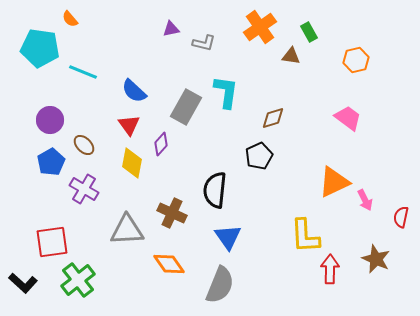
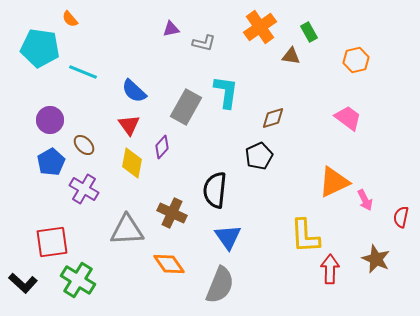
purple diamond: moved 1 px right, 3 px down
green cross: rotated 20 degrees counterclockwise
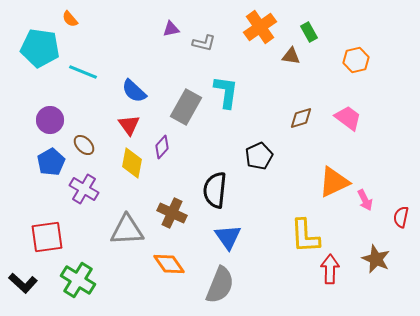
brown diamond: moved 28 px right
red square: moved 5 px left, 5 px up
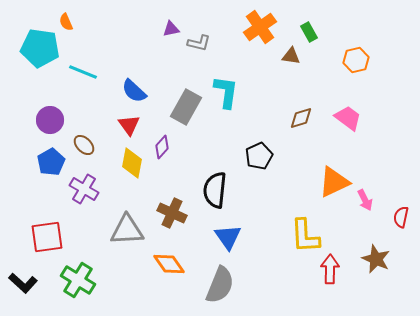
orange semicircle: moved 4 px left, 3 px down; rotated 18 degrees clockwise
gray L-shape: moved 5 px left
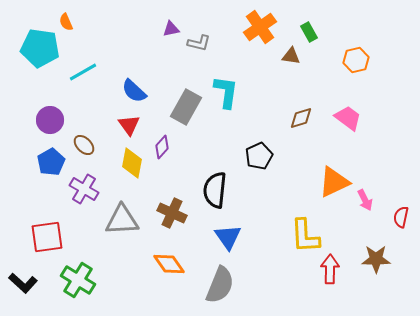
cyan line: rotated 52 degrees counterclockwise
gray triangle: moved 5 px left, 10 px up
brown star: rotated 24 degrees counterclockwise
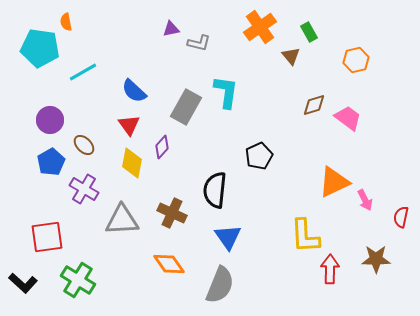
orange semicircle: rotated 12 degrees clockwise
brown triangle: rotated 42 degrees clockwise
brown diamond: moved 13 px right, 13 px up
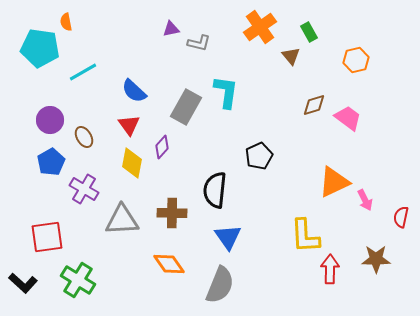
brown ellipse: moved 8 px up; rotated 15 degrees clockwise
brown cross: rotated 24 degrees counterclockwise
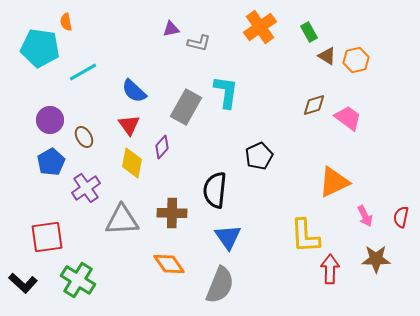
brown triangle: moved 36 px right; rotated 18 degrees counterclockwise
purple cross: moved 2 px right, 1 px up; rotated 24 degrees clockwise
pink arrow: moved 16 px down
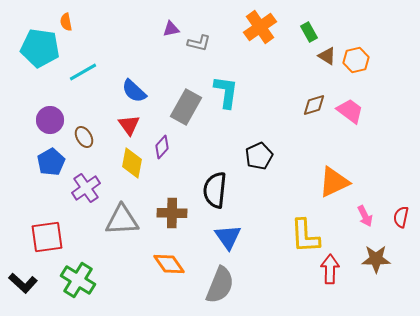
pink trapezoid: moved 2 px right, 7 px up
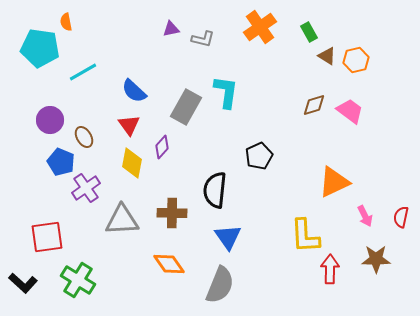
gray L-shape: moved 4 px right, 4 px up
blue pentagon: moved 10 px right; rotated 20 degrees counterclockwise
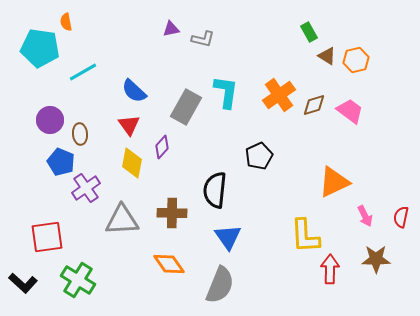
orange cross: moved 19 px right, 68 px down
brown ellipse: moved 4 px left, 3 px up; rotated 25 degrees clockwise
